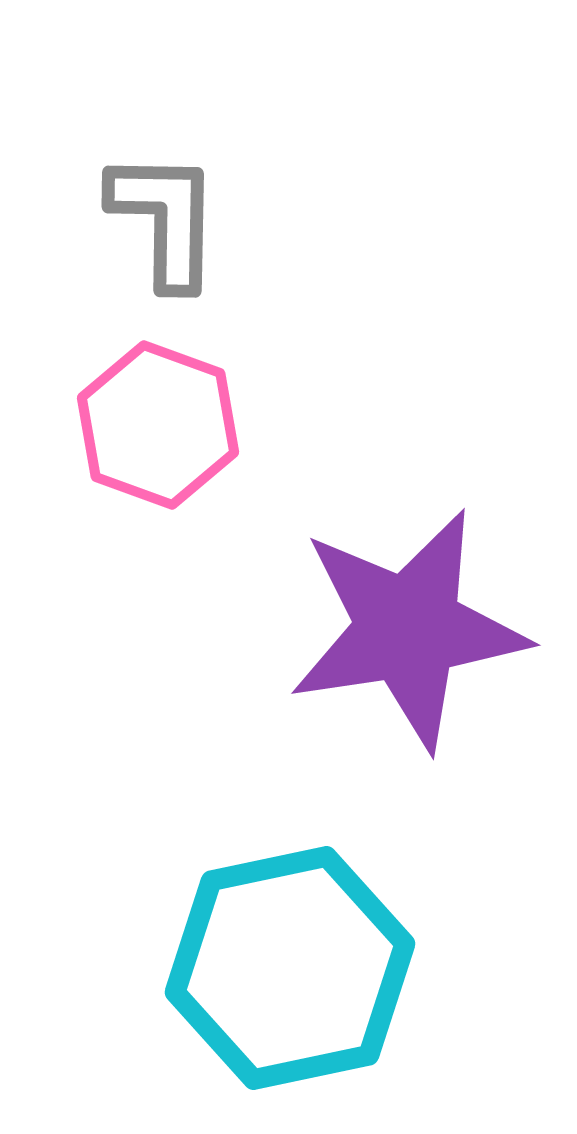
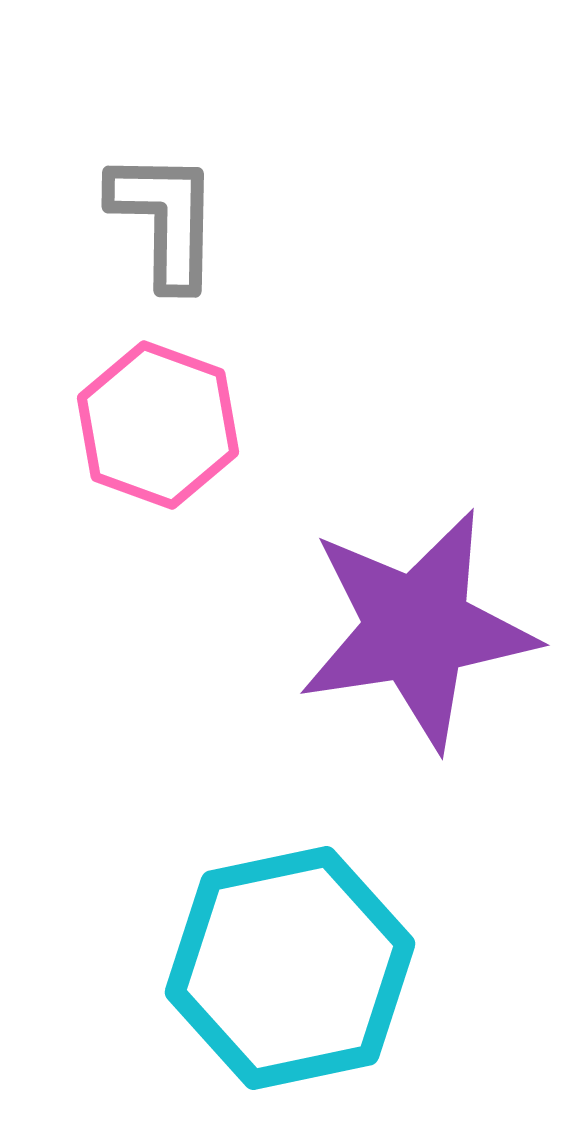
purple star: moved 9 px right
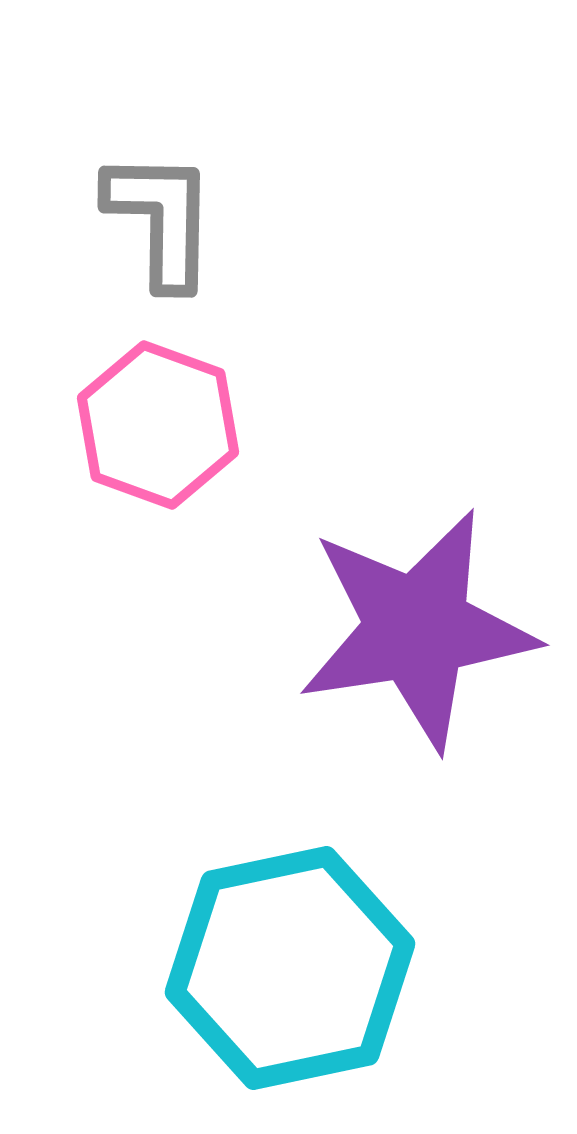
gray L-shape: moved 4 px left
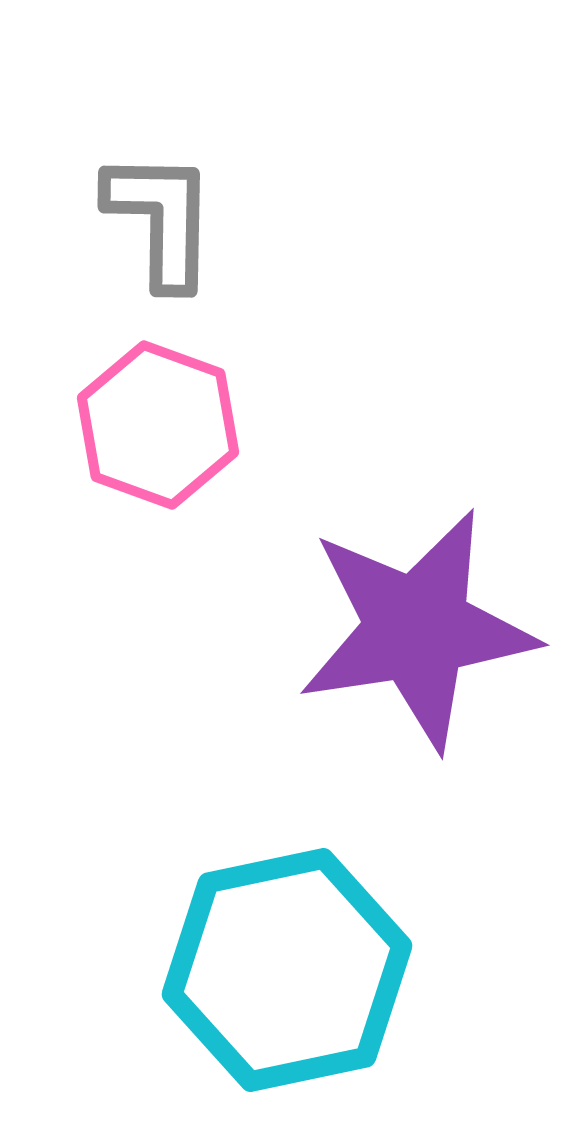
cyan hexagon: moved 3 px left, 2 px down
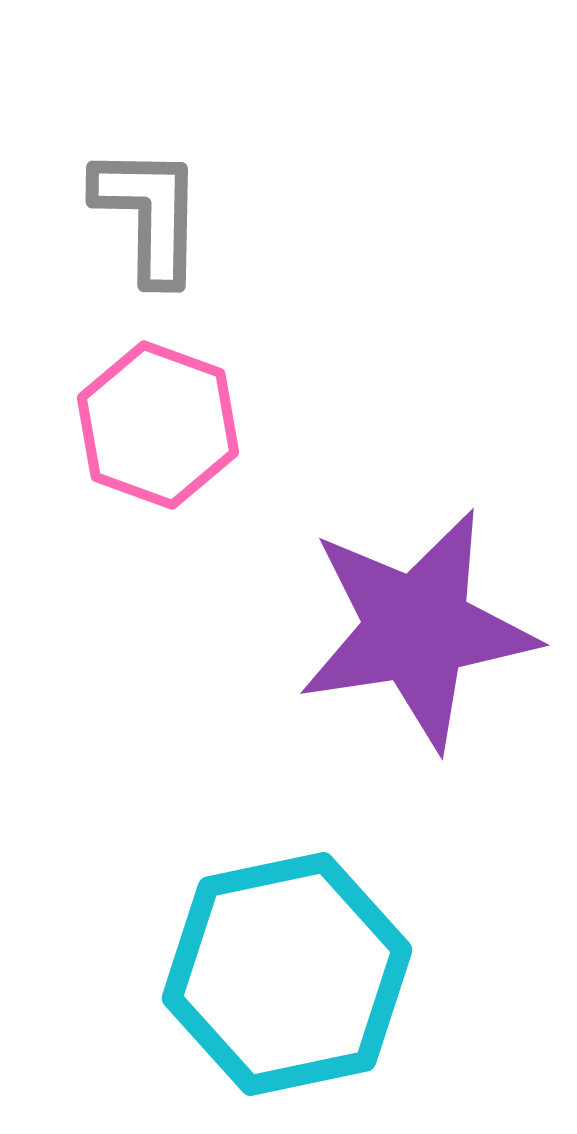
gray L-shape: moved 12 px left, 5 px up
cyan hexagon: moved 4 px down
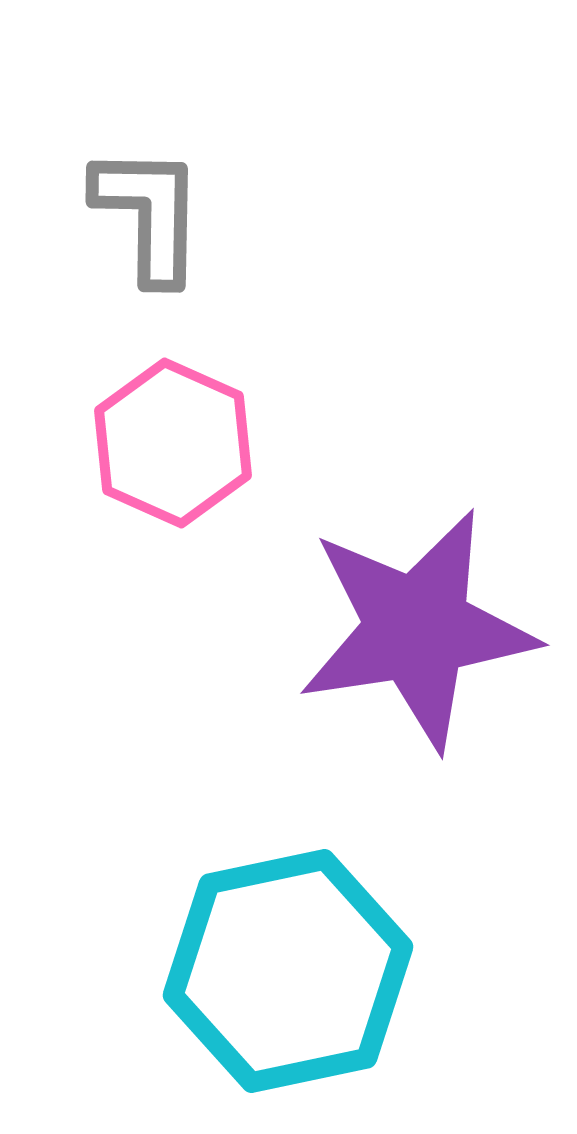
pink hexagon: moved 15 px right, 18 px down; rotated 4 degrees clockwise
cyan hexagon: moved 1 px right, 3 px up
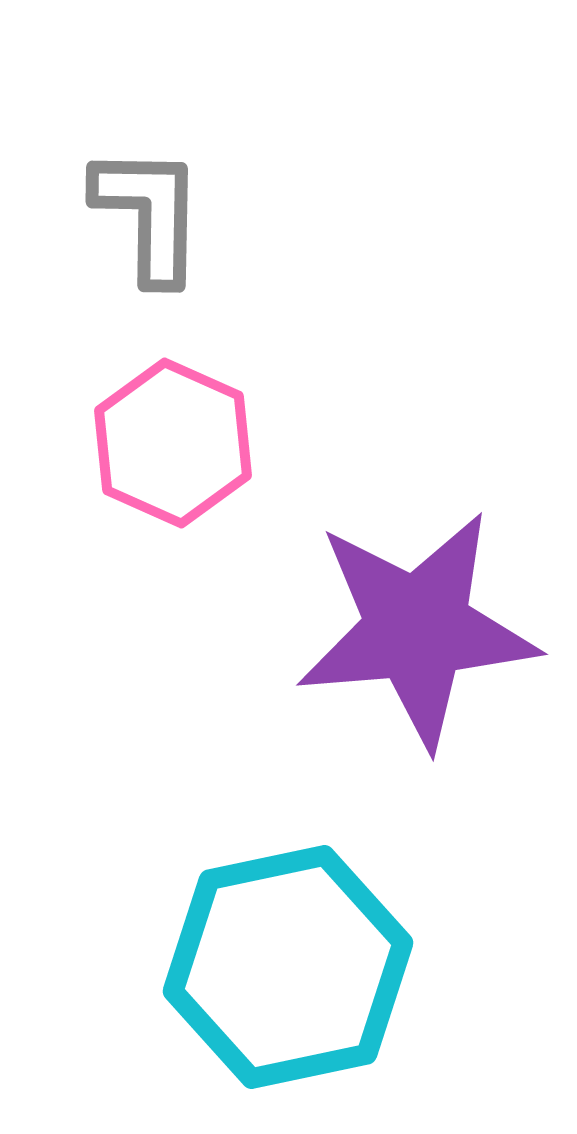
purple star: rotated 4 degrees clockwise
cyan hexagon: moved 4 px up
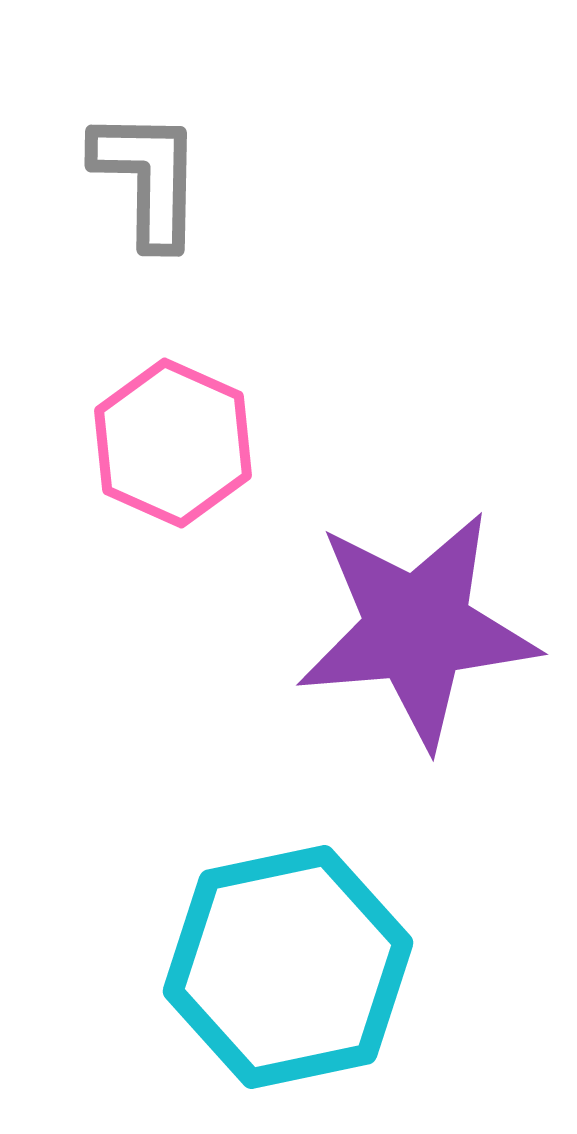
gray L-shape: moved 1 px left, 36 px up
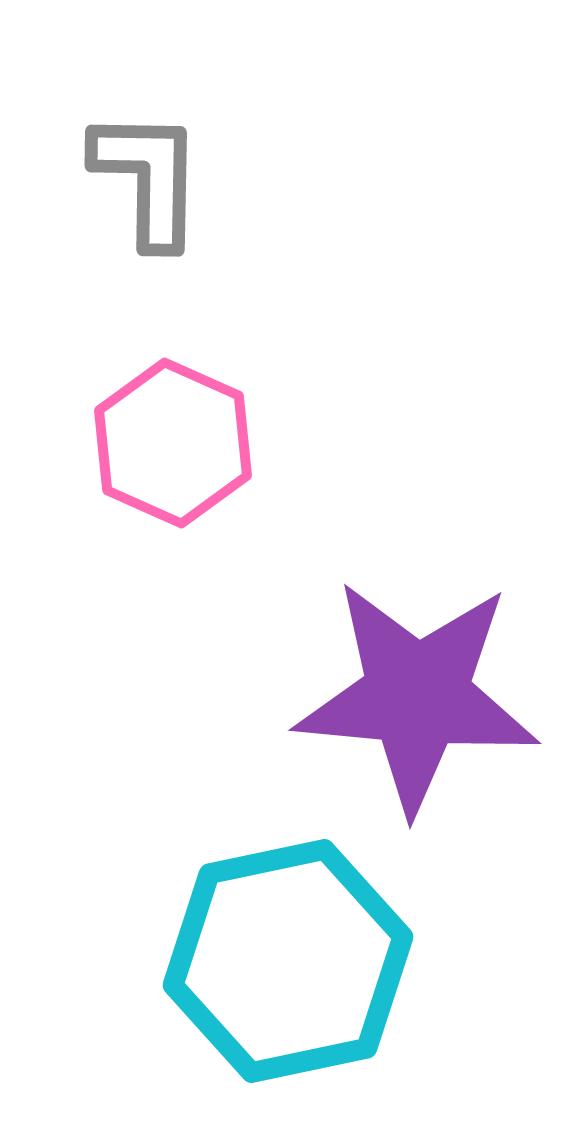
purple star: moved 67 px down; rotated 10 degrees clockwise
cyan hexagon: moved 6 px up
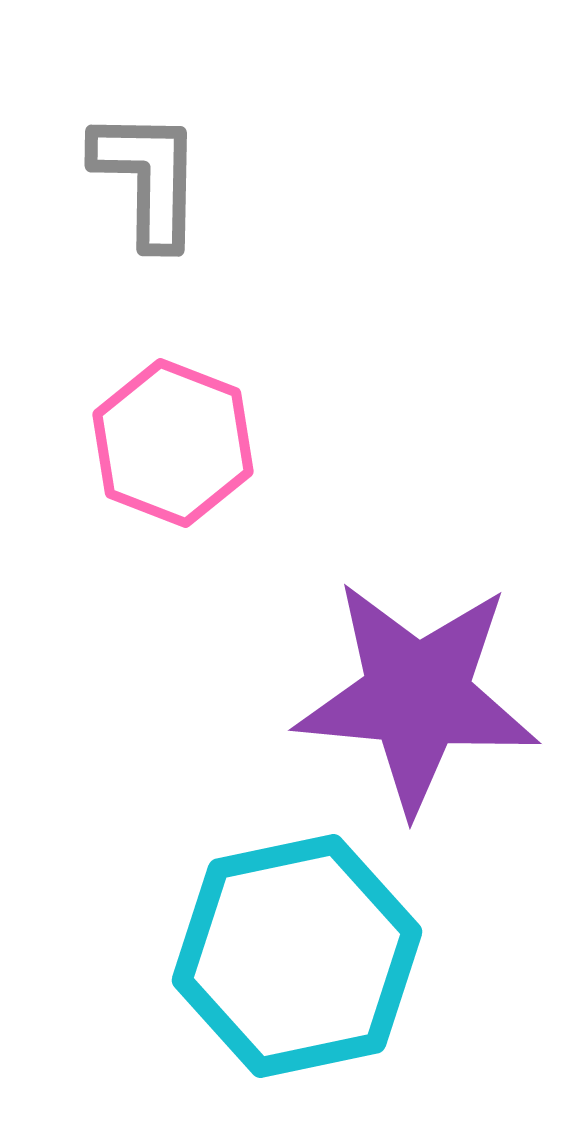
pink hexagon: rotated 3 degrees counterclockwise
cyan hexagon: moved 9 px right, 5 px up
